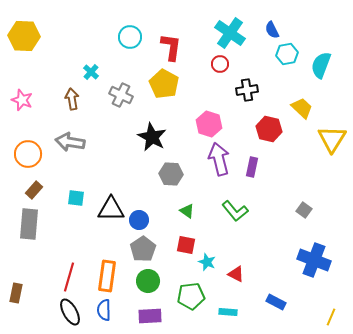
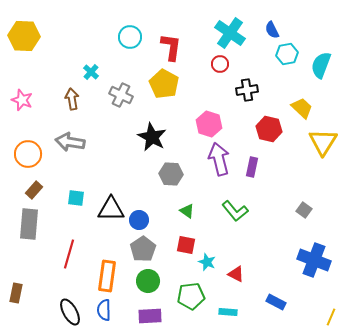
yellow triangle at (332, 139): moved 9 px left, 3 px down
red line at (69, 277): moved 23 px up
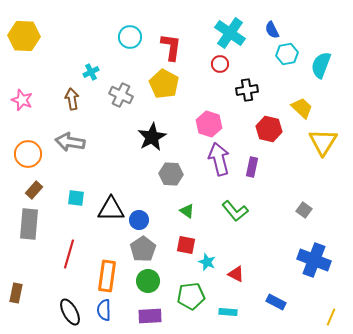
cyan cross at (91, 72): rotated 21 degrees clockwise
black star at (152, 137): rotated 16 degrees clockwise
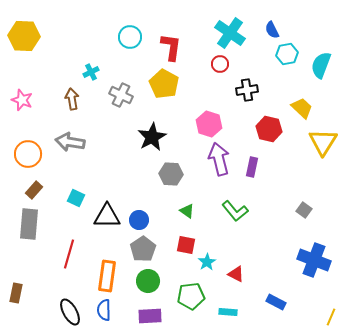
cyan square at (76, 198): rotated 18 degrees clockwise
black triangle at (111, 209): moved 4 px left, 7 px down
cyan star at (207, 262): rotated 18 degrees clockwise
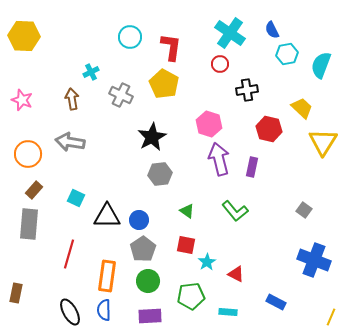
gray hexagon at (171, 174): moved 11 px left; rotated 10 degrees counterclockwise
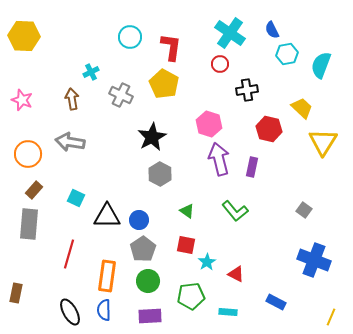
gray hexagon at (160, 174): rotated 25 degrees counterclockwise
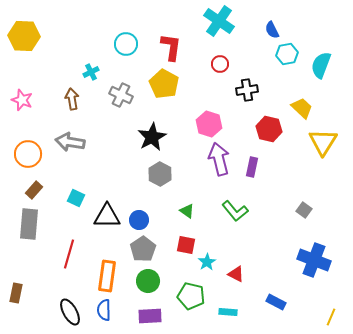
cyan cross at (230, 33): moved 11 px left, 12 px up
cyan circle at (130, 37): moved 4 px left, 7 px down
green pentagon at (191, 296): rotated 20 degrees clockwise
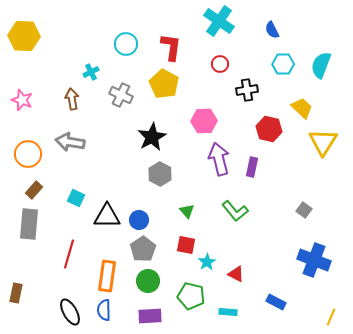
cyan hexagon at (287, 54): moved 4 px left, 10 px down; rotated 10 degrees clockwise
pink hexagon at (209, 124): moved 5 px left, 3 px up; rotated 20 degrees counterclockwise
green triangle at (187, 211): rotated 14 degrees clockwise
